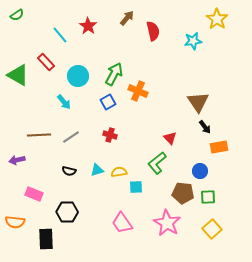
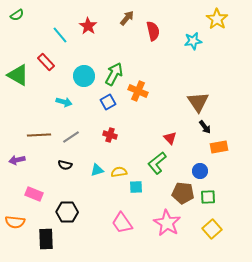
cyan circle: moved 6 px right
cyan arrow: rotated 35 degrees counterclockwise
black semicircle: moved 4 px left, 6 px up
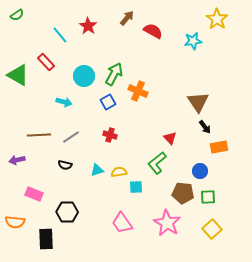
red semicircle: rotated 48 degrees counterclockwise
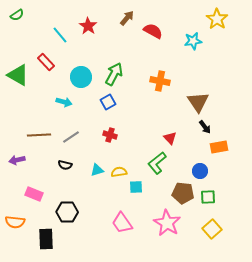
cyan circle: moved 3 px left, 1 px down
orange cross: moved 22 px right, 10 px up; rotated 12 degrees counterclockwise
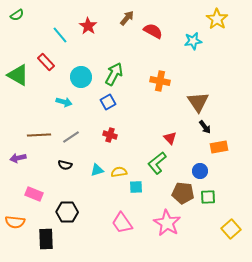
purple arrow: moved 1 px right, 2 px up
yellow square: moved 19 px right
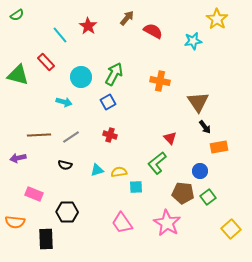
green triangle: rotated 15 degrees counterclockwise
green square: rotated 35 degrees counterclockwise
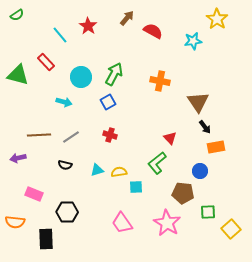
orange rectangle: moved 3 px left
green square: moved 15 px down; rotated 35 degrees clockwise
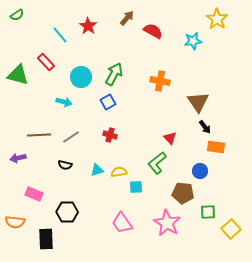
orange rectangle: rotated 18 degrees clockwise
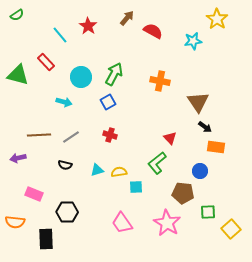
black arrow: rotated 16 degrees counterclockwise
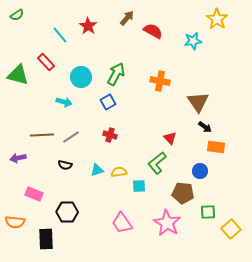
green arrow: moved 2 px right
brown line: moved 3 px right
cyan square: moved 3 px right, 1 px up
